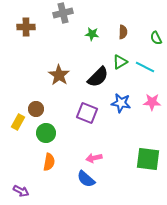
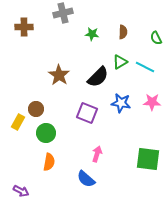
brown cross: moved 2 px left
pink arrow: moved 3 px right, 4 px up; rotated 119 degrees clockwise
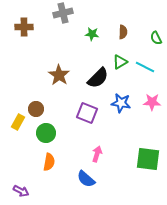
black semicircle: moved 1 px down
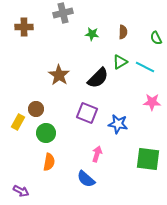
blue star: moved 3 px left, 21 px down
